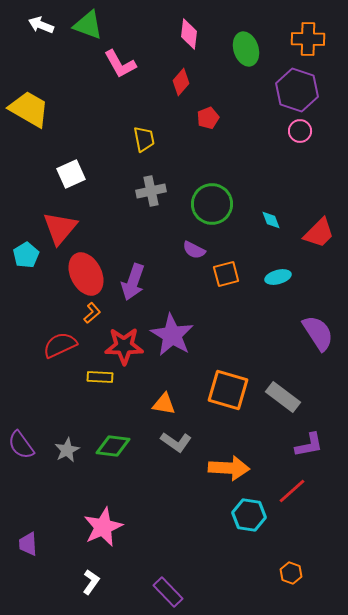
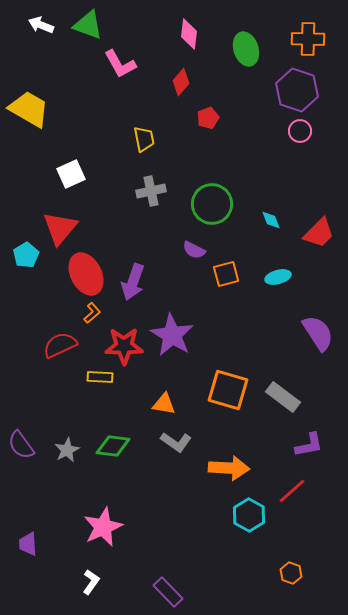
cyan hexagon at (249, 515): rotated 20 degrees clockwise
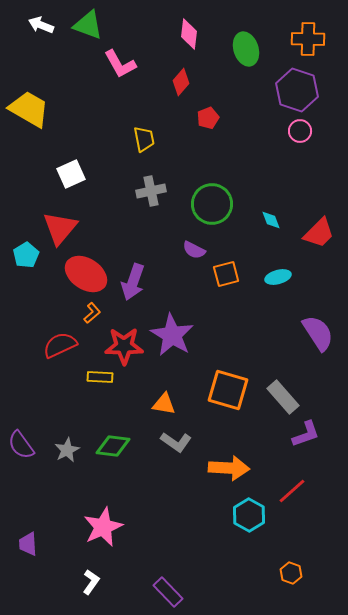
red ellipse at (86, 274): rotated 30 degrees counterclockwise
gray rectangle at (283, 397): rotated 12 degrees clockwise
purple L-shape at (309, 445): moved 3 px left, 11 px up; rotated 8 degrees counterclockwise
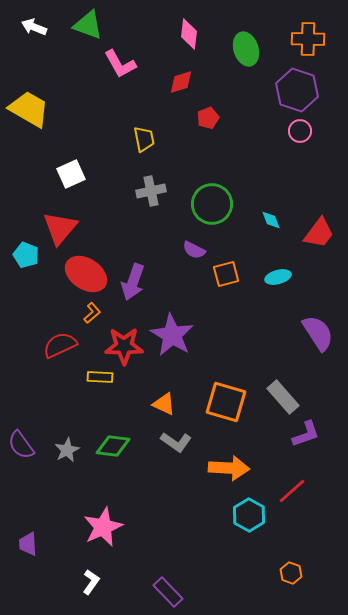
white arrow at (41, 25): moved 7 px left, 2 px down
red diamond at (181, 82): rotated 32 degrees clockwise
red trapezoid at (319, 233): rotated 8 degrees counterclockwise
cyan pentagon at (26, 255): rotated 20 degrees counterclockwise
orange square at (228, 390): moved 2 px left, 12 px down
orange triangle at (164, 404): rotated 15 degrees clockwise
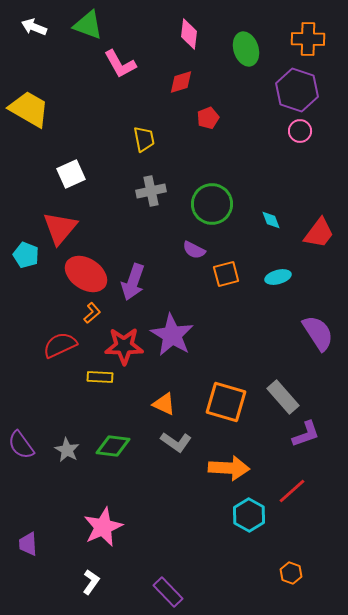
gray star at (67, 450): rotated 15 degrees counterclockwise
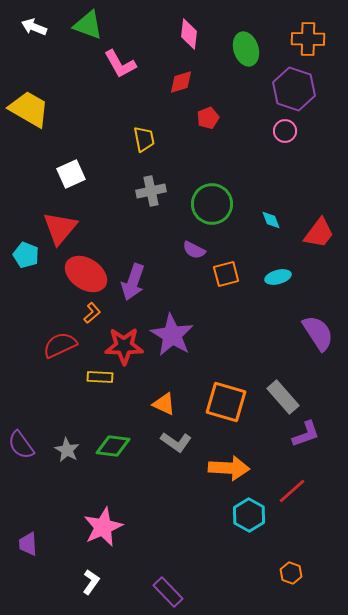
purple hexagon at (297, 90): moved 3 px left, 1 px up
pink circle at (300, 131): moved 15 px left
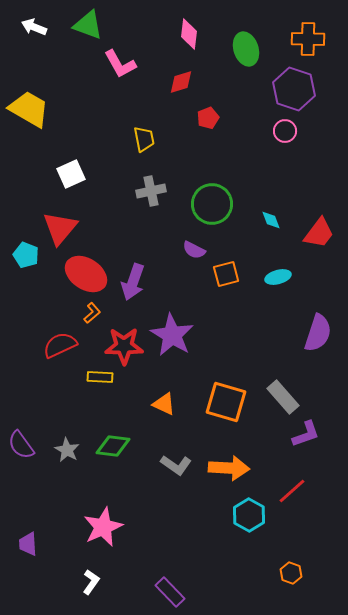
purple semicircle at (318, 333): rotated 51 degrees clockwise
gray L-shape at (176, 442): moved 23 px down
purple rectangle at (168, 592): moved 2 px right
